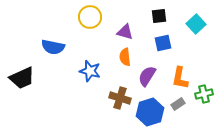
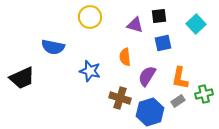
purple triangle: moved 10 px right, 7 px up
gray rectangle: moved 3 px up
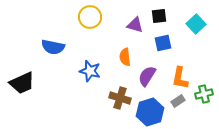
black trapezoid: moved 5 px down
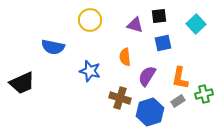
yellow circle: moved 3 px down
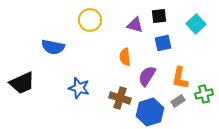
blue star: moved 11 px left, 17 px down
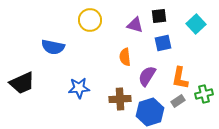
blue star: rotated 20 degrees counterclockwise
brown cross: moved 1 px down; rotated 20 degrees counterclockwise
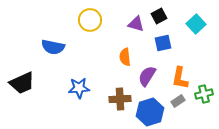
black square: rotated 21 degrees counterclockwise
purple triangle: moved 1 px right, 1 px up
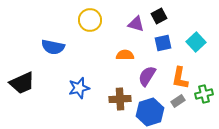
cyan square: moved 18 px down
orange semicircle: moved 2 px up; rotated 96 degrees clockwise
blue star: rotated 10 degrees counterclockwise
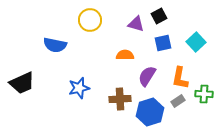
blue semicircle: moved 2 px right, 2 px up
green cross: rotated 18 degrees clockwise
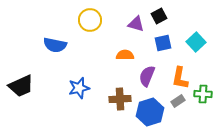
purple semicircle: rotated 10 degrees counterclockwise
black trapezoid: moved 1 px left, 3 px down
green cross: moved 1 px left
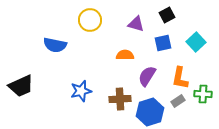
black square: moved 8 px right, 1 px up
purple semicircle: rotated 10 degrees clockwise
blue star: moved 2 px right, 3 px down
